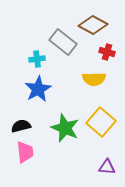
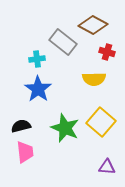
blue star: rotated 8 degrees counterclockwise
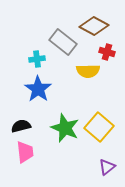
brown diamond: moved 1 px right, 1 px down
yellow semicircle: moved 6 px left, 8 px up
yellow square: moved 2 px left, 5 px down
purple triangle: rotated 42 degrees counterclockwise
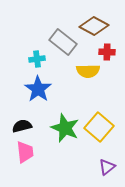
red cross: rotated 14 degrees counterclockwise
black semicircle: moved 1 px right
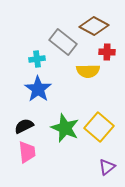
black semicircle: moved 2 px right; rotated 12 degrees counterclockwise
pink trapezoid: moved 2 px right
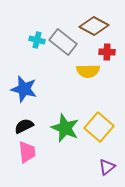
cyan cross: moved 19 px up; rotated 21 degrees clockwise
blue star: moved 14 px left; rotated 20 degrees counterclockwise
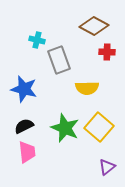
gray rectangle: moved 4 px left, 18 px down; rotated 32 degrees clockwise
yellow semicircle: moved 1 px left, 17 px down
